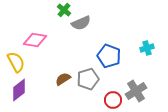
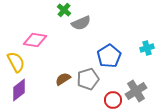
blue pentagon: rotated 20 degrees clockwise
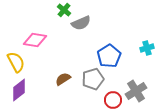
gray pentagon: moved 5 px right
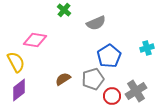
gray semicircle: moved 15 px right
red circle: moved 1 px left, 4 px up
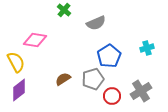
gray cross: moved 5 px right
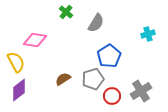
green cross: moved 2 px right, 2 px down
gray semicircle: rotated 36 degrees counterclockwise
cyan cross: moved 1 px right, 14 px up
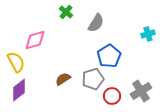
pink diamond: rotated 25 degrees counterclockwise
